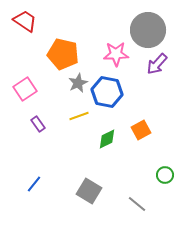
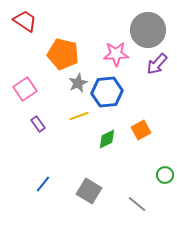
blue hexagon: rotated 16 degrees counterclockwise
blue line: moved 9 px right
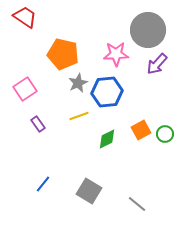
red trapezoid: moved 4 px up
green circle: moved 41 px up
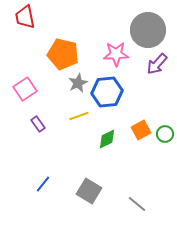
red trapezoid: rotated 135 degrees counterclockwise
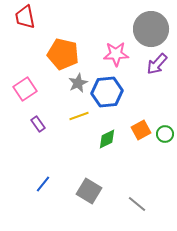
gray circle: moved 3 px right, 1 px up
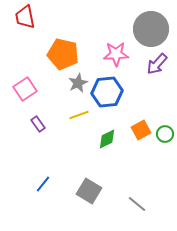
yellow line: moved 1 px up
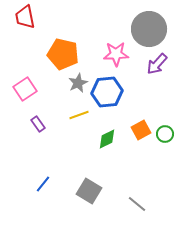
gray circle: moved 2 px left
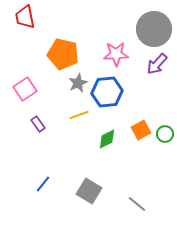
gray circle: moved 5 px right
